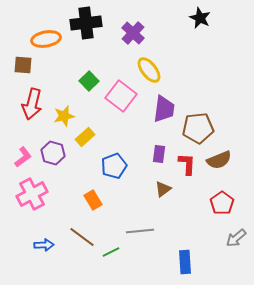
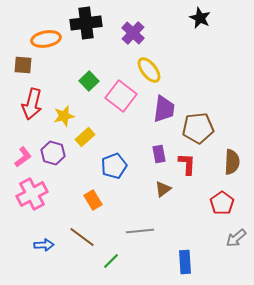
purple rectangle: rotated 18 degrees counterclockwise
brown semicircle: moved 13 px right, 2 px down; rotated 65 degrees counterclockwise
green line: moved 9 px down; rotated 18 degrees counterclockwise
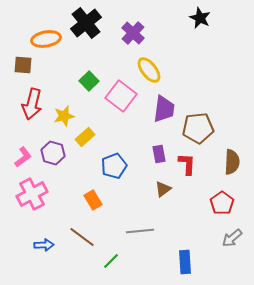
black cross: rotated 32 degrees counterclockwise
gray arrow: moved 4 px left
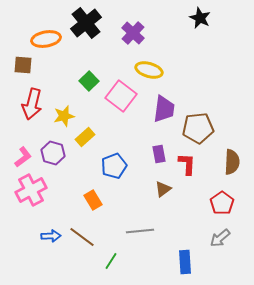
yellow ellipse: rotated 36 degrees counterclockwise
pink cross: moved 1 px left, 4 px up
gray arrow: moved 12 px left
blue arrow: moved 7 px right, 9 px up
green line: rotated 12 degrees counterclockwise
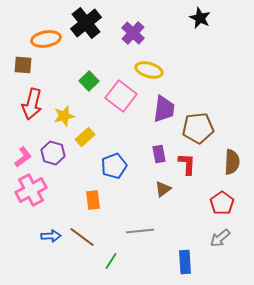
orange rectangle: rotated 24 degrees clockwise
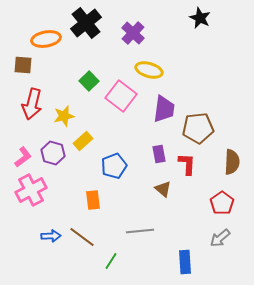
yellow rectangle: moved 2 px left, 4 px down
brown triangle: rotated 42 degrees counterclockwise
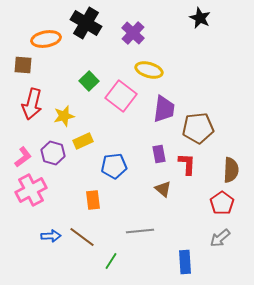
black cross: rotated 20 degrees counterclockwise
yellow rectangle: rotated 18 degrees clockwise
brown semicircle: moved 1 px left, 8 px down
blue pentagon: rotated 15 degrees clockwise
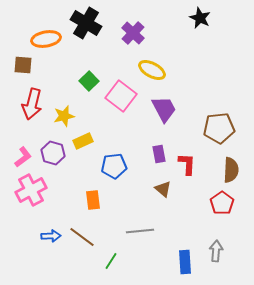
yellow ellipse: moved 3 px right; rotated 12 degrees clockwise
purple trapezoid: rotated 36 degrees counterclockwise
brown pentagon: moved 21 px right
gray arrow: moved 4 px left, 13 px down; rotated 135 degrees clockwise
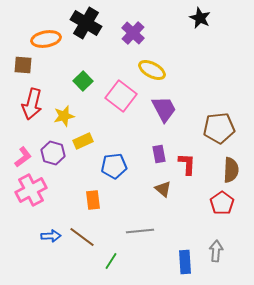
green square: moved 6 px left
